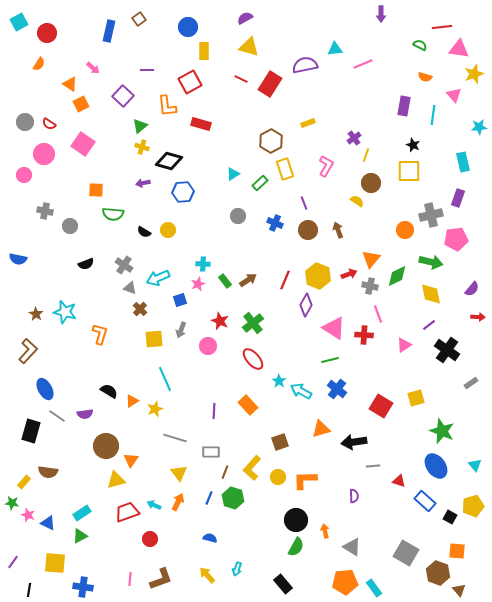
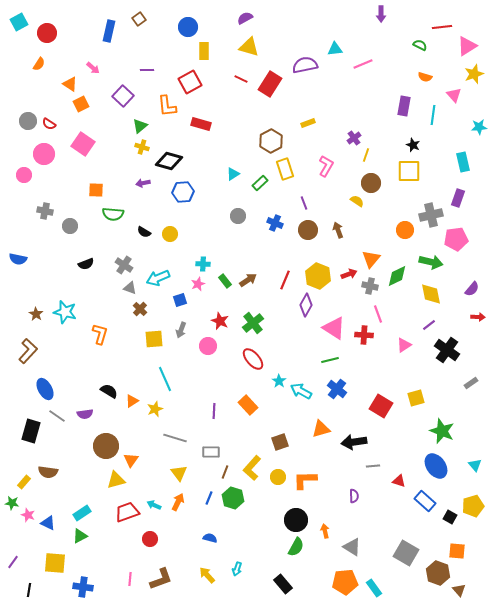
pink triangle at (459, 49): moved 8 px right, 3 px up; rotated 40 degrees counterclockwise
gray circle at (25, 122): moved 3 px right, 1 px up
yellow circle at (168, 230): moved 2 px right, 4 px down
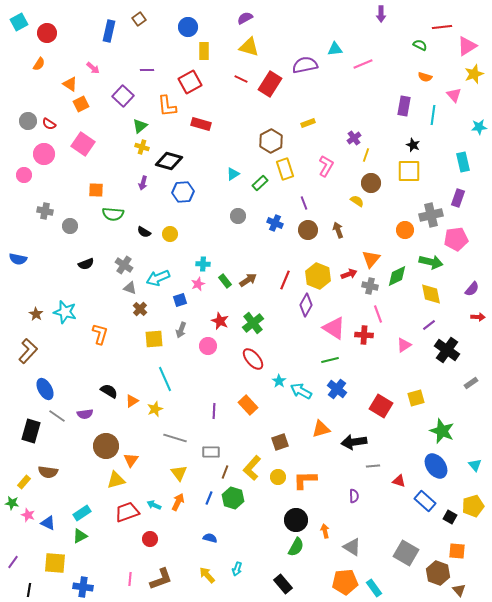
purple arrow at (143, 183): rotated 64 degrees counterclockwise
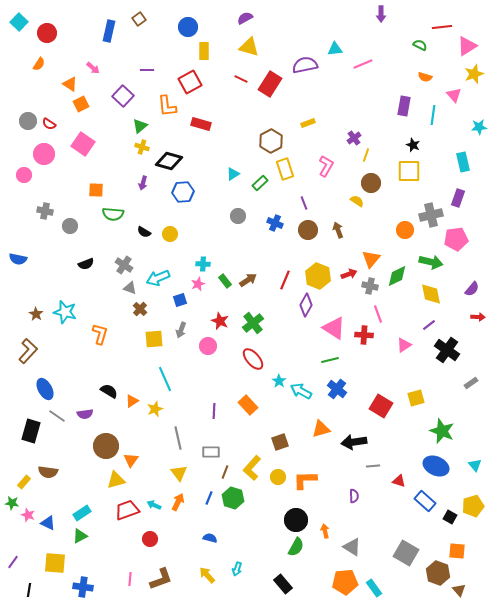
cyan square at (19, 22): rotated 18 degrees counterclockwise
gray line at (175, 438): moved 3 px right; rotated 60 degrees clockwise
blue ellipse at (436, 466): rotated 30 degrees counterclockwise
red trapezoid at (127, 512): moved 2 px up
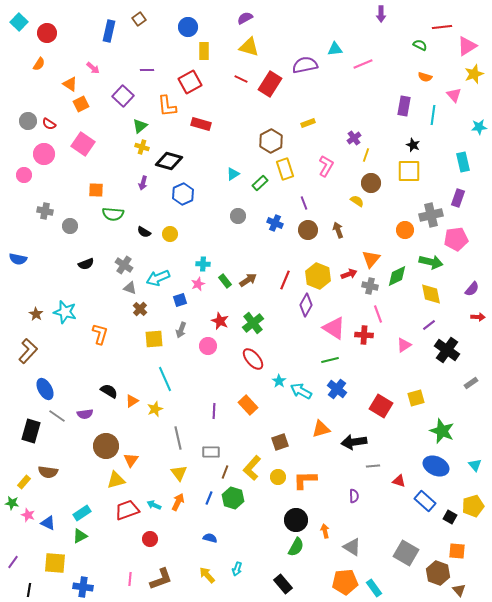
blue hexagon at (183, 192): moved 2 px down; rotated 20 degrees counterclockwise
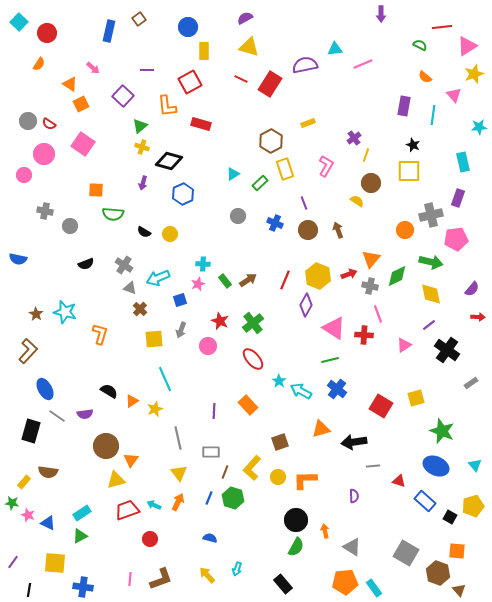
orange semicircle at (425, 77): rotated 24 degrees clockwise
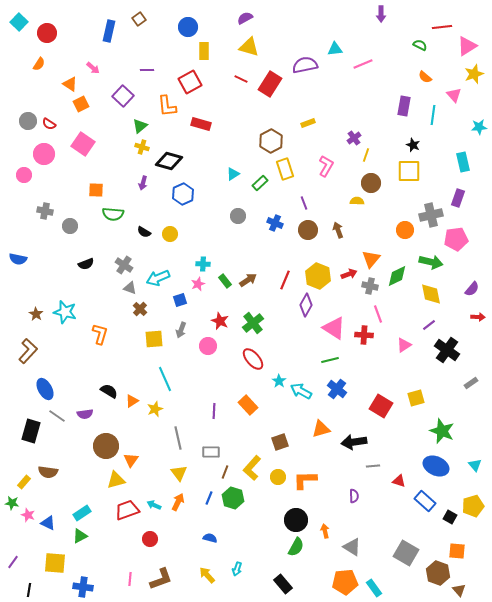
yellow semicircle at (357, 201): rotated 32 degrees counterclockwise
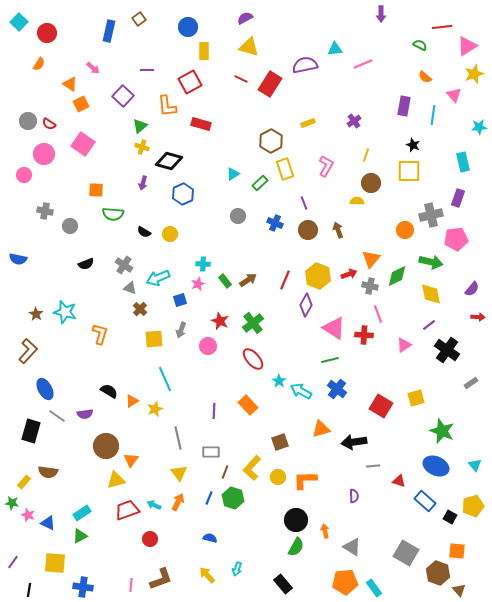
purple cross at (354, 138): moved 17 px up
pink line at (130, 579): moved 1 px right, 6 px down
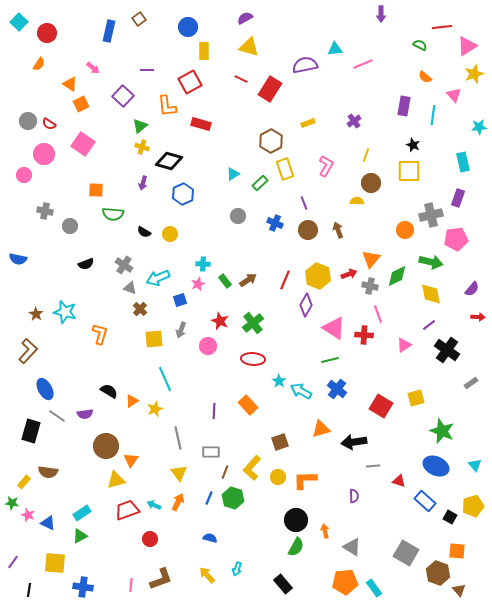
red rectangle at (270, 84): moved 5 px down
red ellipse at (253, 359): rotated 45 degrees counterclockwise
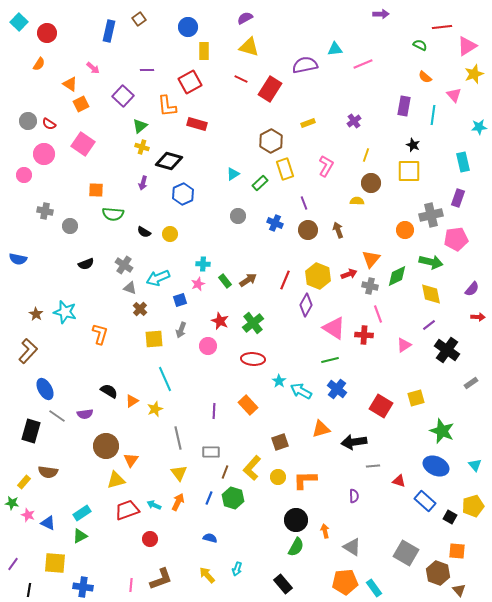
purple arrow at (381, 14): rotated 91 degrees counterclockwise
red rectangle at (201, 124): moved 4 px left
purple line at (13, 562): moved 2 px down
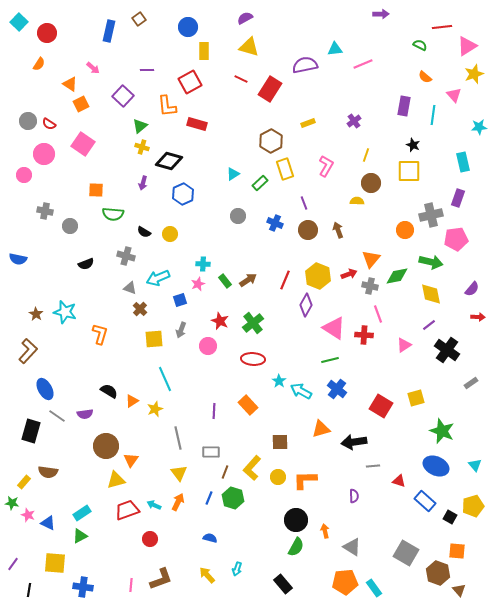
gray cross at (124, 265): moved 2 px right, 9 px up; rotated 18 degrees counterclockwise
green diamond at (397, 276): rotated 15 degrees clockwise
brown square at (280, 442): rotated 18 degrees clockwise
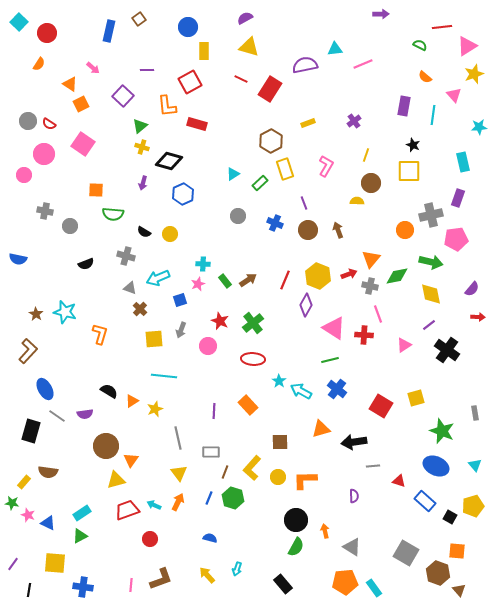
cyan line at (165, 379): moved 1 px left, 3 px up; rotated 60 degrees counterclockwise
gray rectangle at (471, 383): moved 4 px right, 30 px down; rotated 64 degrees counterclockwise
